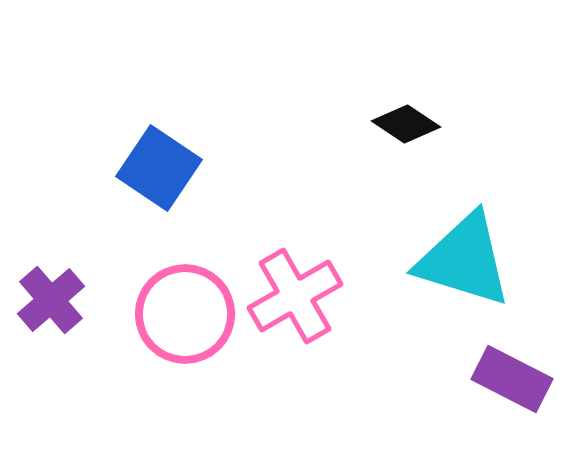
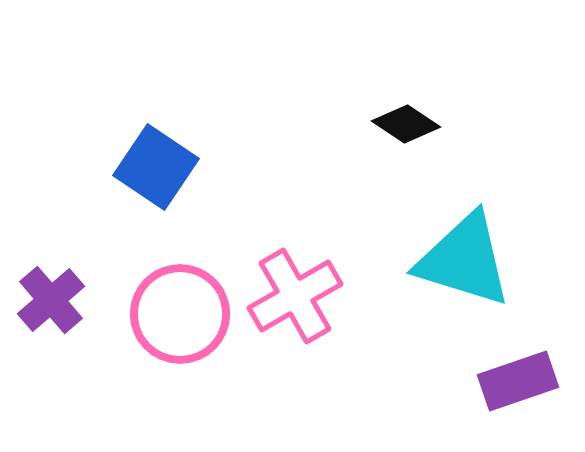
blue square: moved 3 px left, 1 px up
pink circle: moved 5 px left
purple rectangle: moved 6 px right, 2 px down; rotated 46 degrees counterclockwise
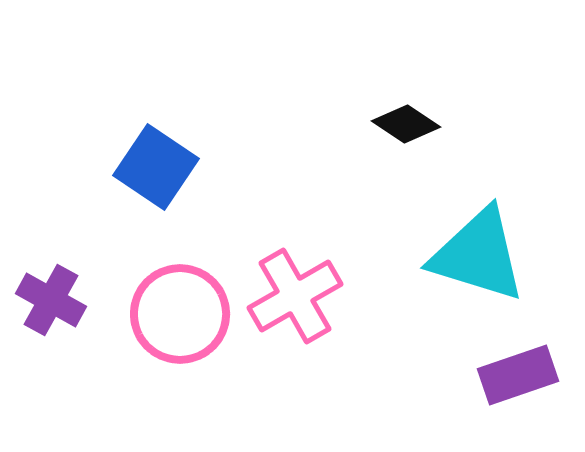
cyan triangle: moved 14 px right, 5 px up
purple cross: rotated 20 degrees counterclockwise
purple rectangle: moved 6 px up
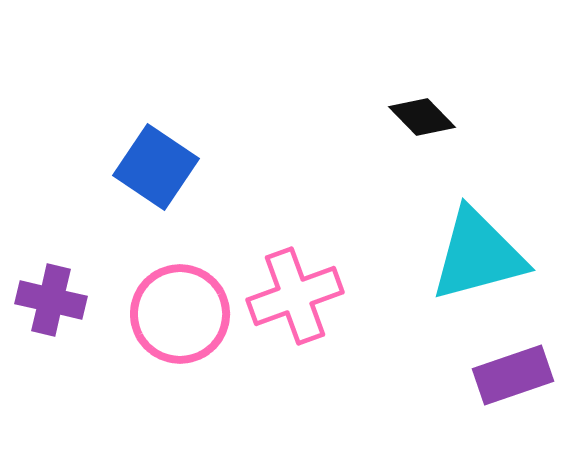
black diamond: moved 16 px right, 7 px up; rotated 12 degrees clockwise
cyan triangle: rotated 32 degrees counterclockwise
pink cross: rotated 10 degrees clockwise
purple cross: rotated 16 degrees counterclockwise
purple rectangle: moved 5 px left
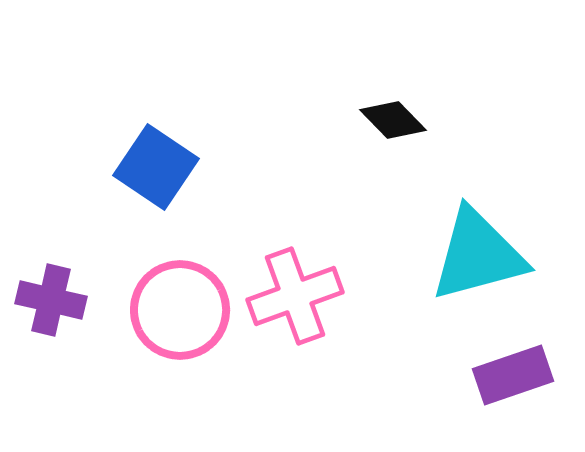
black diamond: moved 29 px left, 3 px down
pink circle: moved 4 px up
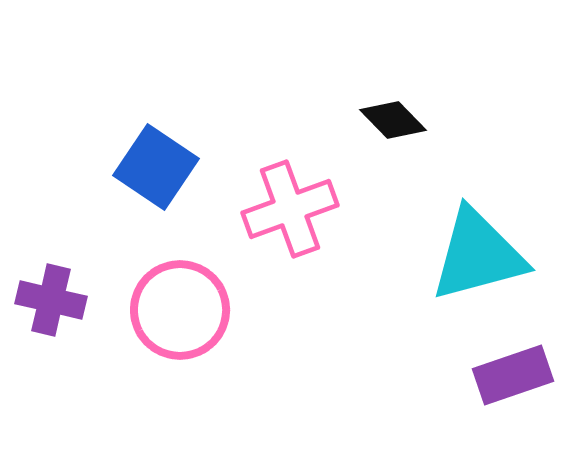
pink cross: moved 5 px left, 87 px up
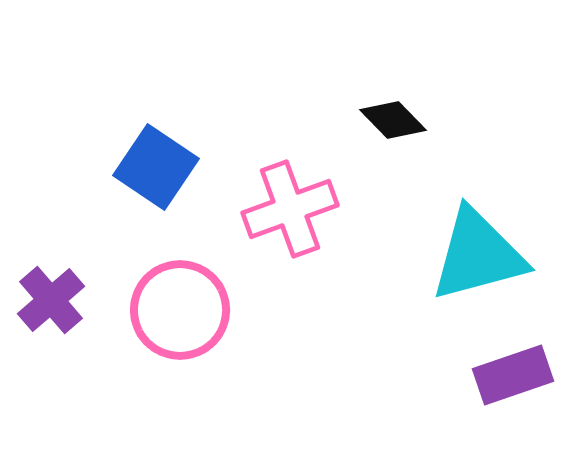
purple cross: rotated 36 degrees clockwise
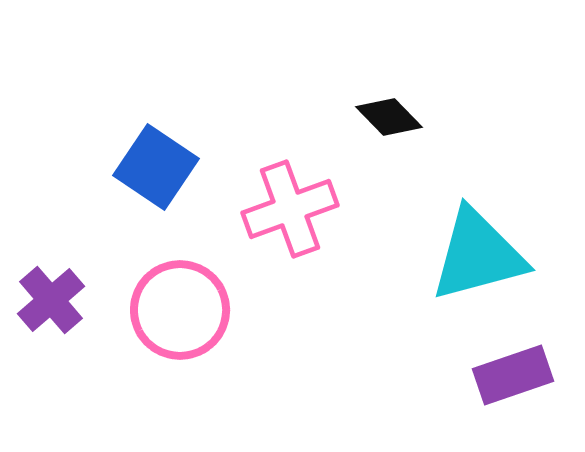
black diamond: moved 4 px left, 3 px up
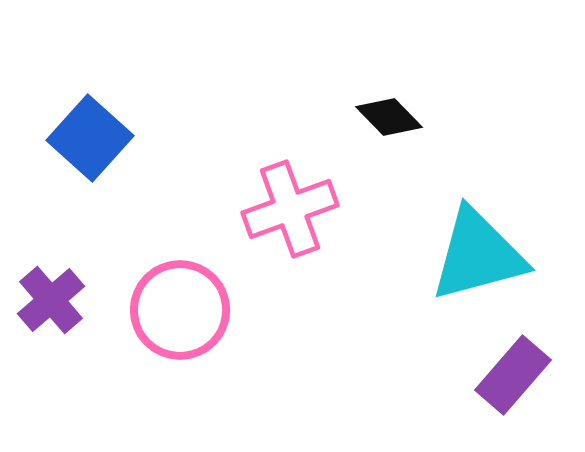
blue square: moved 66 px left, 29 px up; rotated 8 degrees clockwise
purple rectangle: rotated 30 degrees counterclockwise
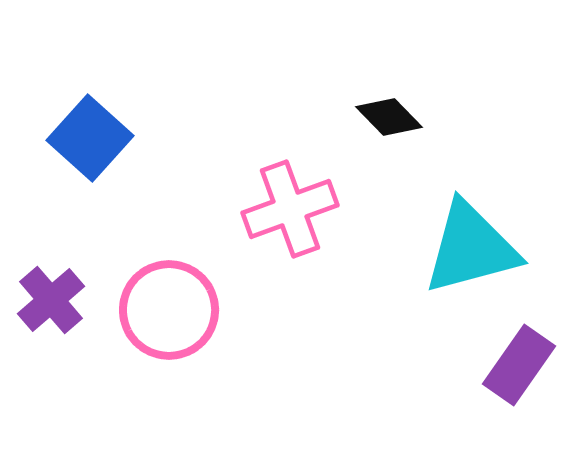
cyan triangle: moved 7 px left, 7 px up
pink circle: moved 11 px left
purple rectangle: moved 6 px right, 10 px up; rotated 6 degrees counterclockwise
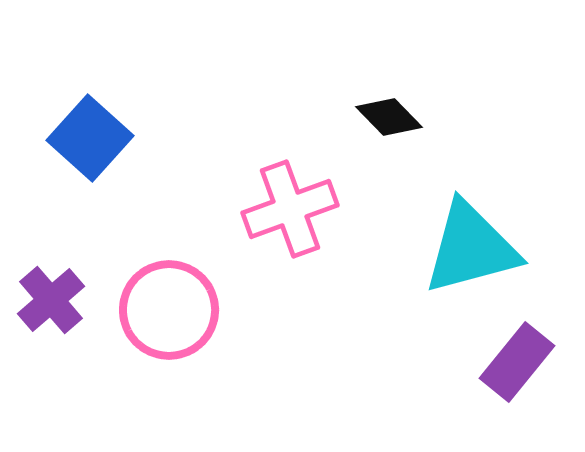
purple rectangle: moved 2 px left, 3 px up; rotated 4 degrees clockwise
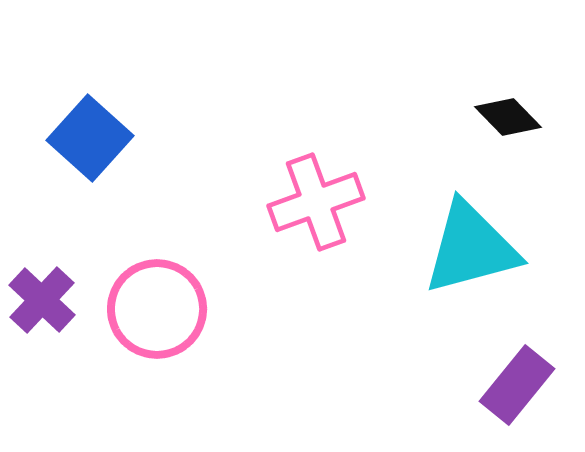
black diamond: moved 119 px right
pink cross: moved 26 px right, 7 px up
purple cross: moved 9 px left; rotated 6 degrees counterclockwise
pink circle: moved 12 px left, 1 px up
purple rectangle: moved 23 px down
